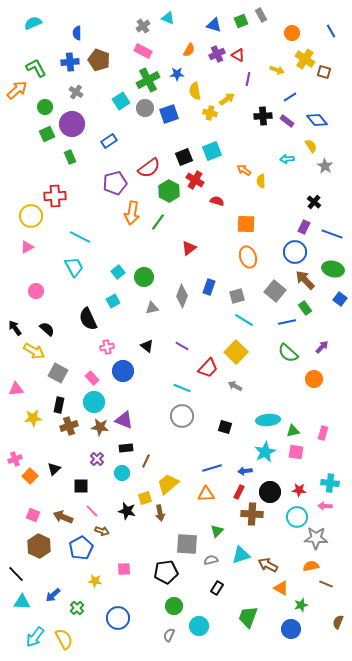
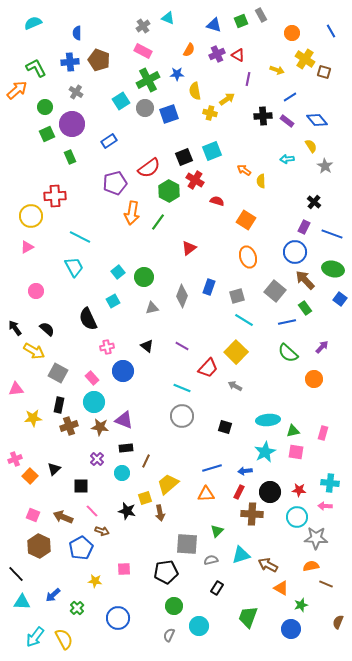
orange square at (246, 224): moved 4 px up; rotated 30 degrees clockwise
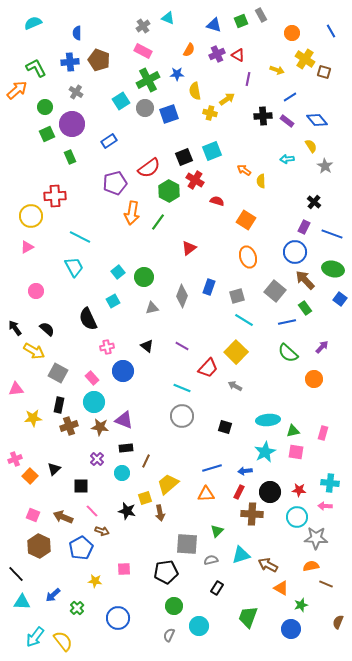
yellow semicircle at (64, 639): moved 1 px left, 2 px down; rotated 10 degrees counterclockwise
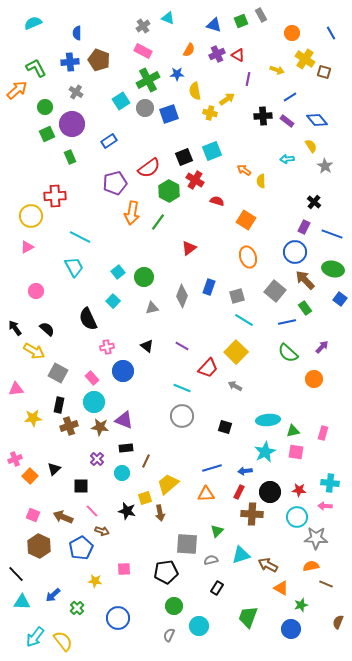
blue line at (331, 31): moved 2 px down
cyan square at (113, 301): rotated 16 degrees counterclockwise
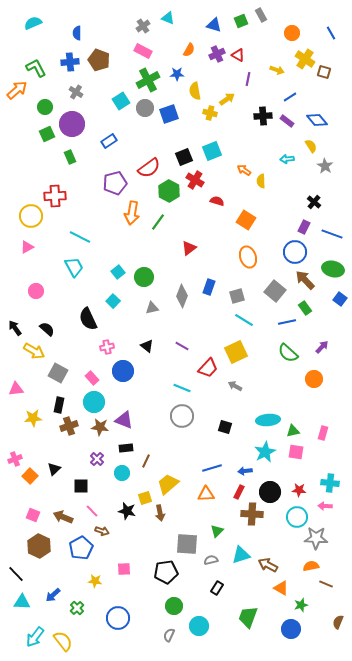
yellow square at (236, 352): rotated 20 degrees clockwise
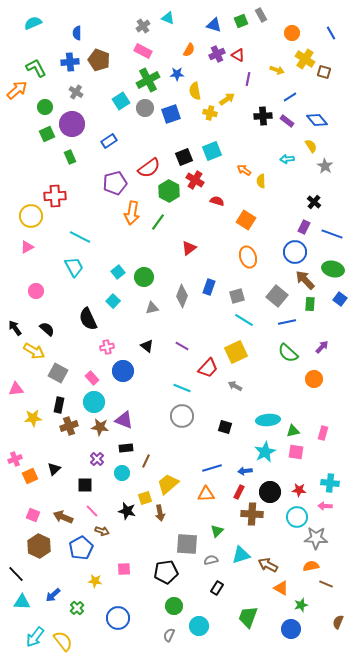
blue square at (169, 114): moved 2 px right
gray square at (275, 291): moved 2 px right, 5 px down
green rectangle at (305, 308): moved 5 px right, 4 px up; rotated 40 degrees clockwise
orange square at (30, 476): rotated 21 degrees clockwise
black square at (81, 486): moved 4 px right, 1 px up
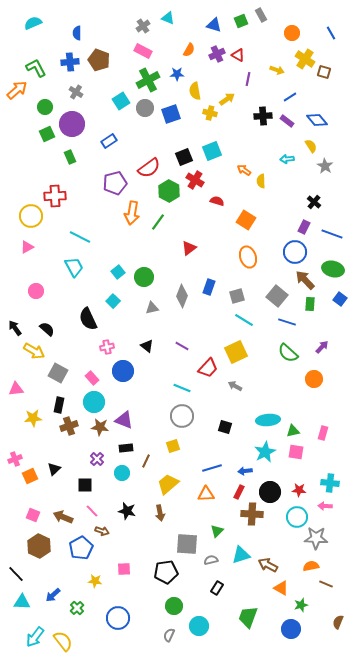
blue line at (287, 322): rotated 30 degrees clockwise
yellow square at (145, 498): moved 28 px right, 52 px up
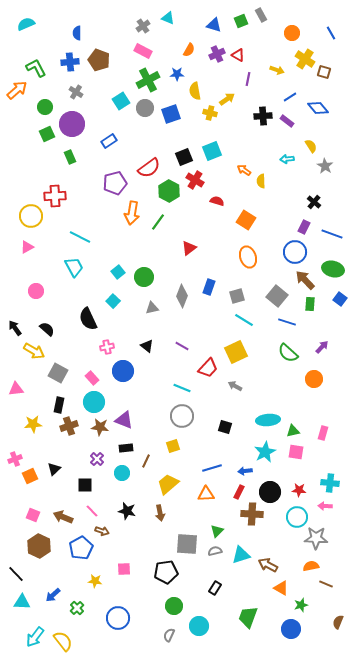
cyan semicircle at (33, 23): moved 7 px left, 1 px down
blue diamond at (317, 120): moved 1 px right, 12 px up
yellow star at (33, 418): moved 6 px down
gray semicircle at (211, 560): moved 4 px right, 9 px up
black rectangle at (217, 588): moved 2 px left
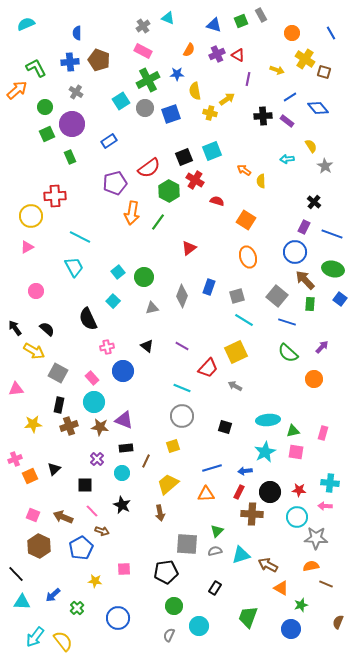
black star at (127, 511): moved 5 px left, 6 px up; rotated 12 degrees clockwise
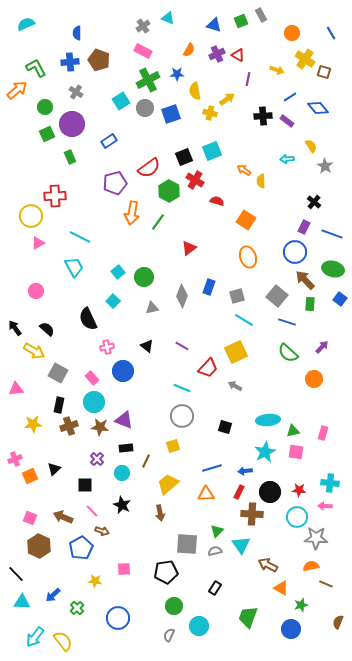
pink triangle at (27, 247): moved 11 px right, 4 px up
pink square at (33, 515): moved 3 px left, 3 px down
cyan triangle at (241, 555): moved 10 px up; rotated 48 degrees counterclockwise
